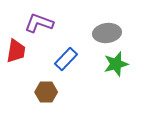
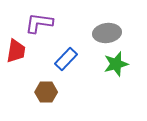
purple L-shape: rotated 12 degrees counterclockwise
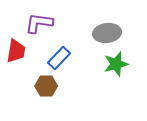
blue rectangle: moved 7 px left, 1 px up
brown hexagon: moved 6 px up
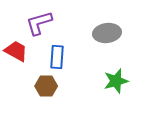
purple L-shape: rotated 24 degrees counterclockwise
red trapezoid: rotated 70 degrees counterclockwise
blue rectangle: moved 2 px left, 1 px up; rotated 40 degrees counterclockwise
green star: moved 17 px down
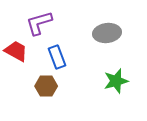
blue rectangle: rotated 25 degrees counterclockwise
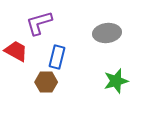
blue rectangle: rotated 35 degrees clockwise
brown hexagon: moved 4 px up
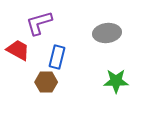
red trapezoid: moved 2 px right, 1 px up
green star: rotated 15 degrees clockwise
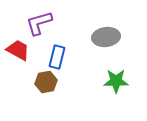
gray ellipse: moved 1 px left, 4 px down
brown hexagon: rotated 10 degrees counterclockwise
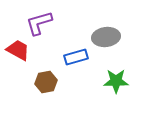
blue rectangle: moved 19 px right; rotated 60 degrees clockwise
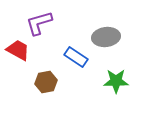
blue rectangle: rotated 50 degrees clockwise
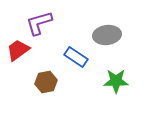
gray ellipse: moved 1 px right, 2 px up
red trapezoid: rotated 65 degrees counterclockwise
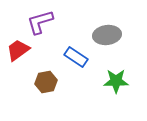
purple L-shape: moved 1 px right, 1 px up
